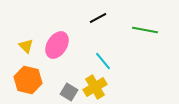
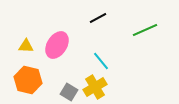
green line: rotated 35 degrees counterclockwise
yellow triangle: rotated 42 degrees counterclockwise
cyan line: moved 2 px left
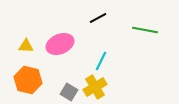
green line: rotated 35 degrees clockwise
pink ellipse: moved 3 px right, 1 px up; rotated 36 degrees clockwise
cyan line: rotated 66 degrees clockwise
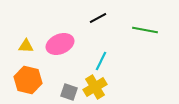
gray square: rotated 12 degrees counterclockwise
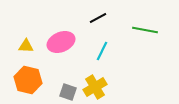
pink ellipse: moved 1 px right, 2 px up
cyan line: moved 1 px right, 10 px up
gray square: moved 1 px left
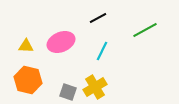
green line: rotated 40 degrees counterclockwise
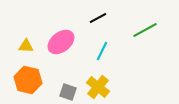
pink ellipse: rotated 16 degrees counterclockwise
yellow cross: moved 3 px right; rotated 20 degrees counterclockwise
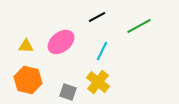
black line: moved 1 px left, 1 px up
green line: moved 6 px left, 4 px up
yellow cross: moved 5 px up
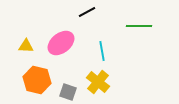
black line: moved 10 px left, 5 px up
green line: rotated 30 degrees clockwise
pink ellipse: moved 1 px down
cyan line: rotated 36 degrees counterclockwise
orange hexagon: moved 9 px right
